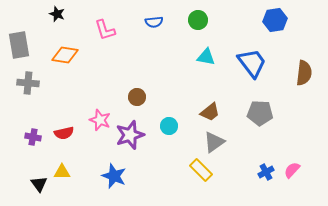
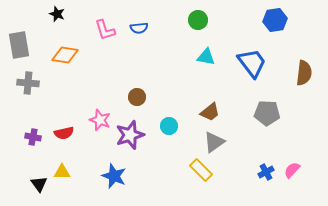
blue semicircle: moved 15 px left, 6 px down
gray pentagon: moved 7 px right
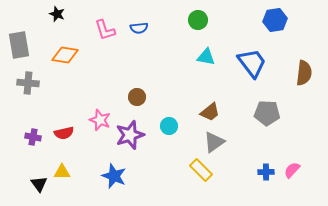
blue cross: rotated 28 degrees clockwise
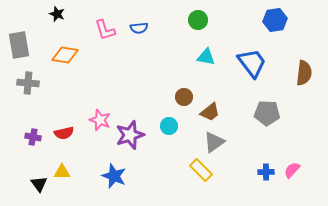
brown circle: moved 47 px right
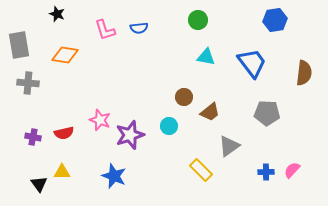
gray triangle: moved 15 px right, 4 px down
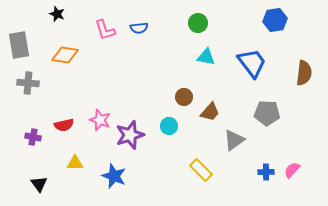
green circle: moved 3 px down
brown trapezoid: rotated 10 degrees counterclockwise
red semicircle: moved 8 px up
gray triangle: moved 5 px right, 6 px up
yellow triangle: moved 13 px right, 9 px up
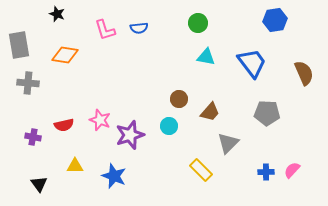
brown semicircle: rotated 30 degrees counterclockwise
brown circle: moved 5 px left, 2 px down
gray triangle: moved 6 px left, 3 px down; rotated 10 degrees counterclockwise
yellow triangle: moved 3 px down
